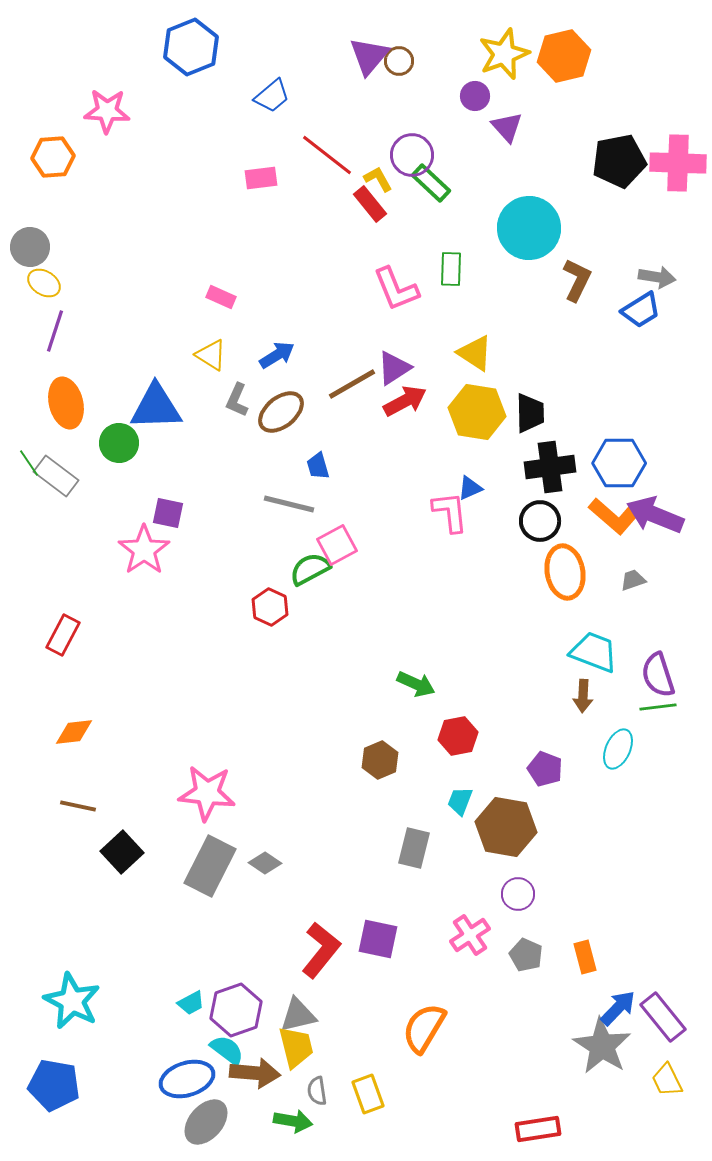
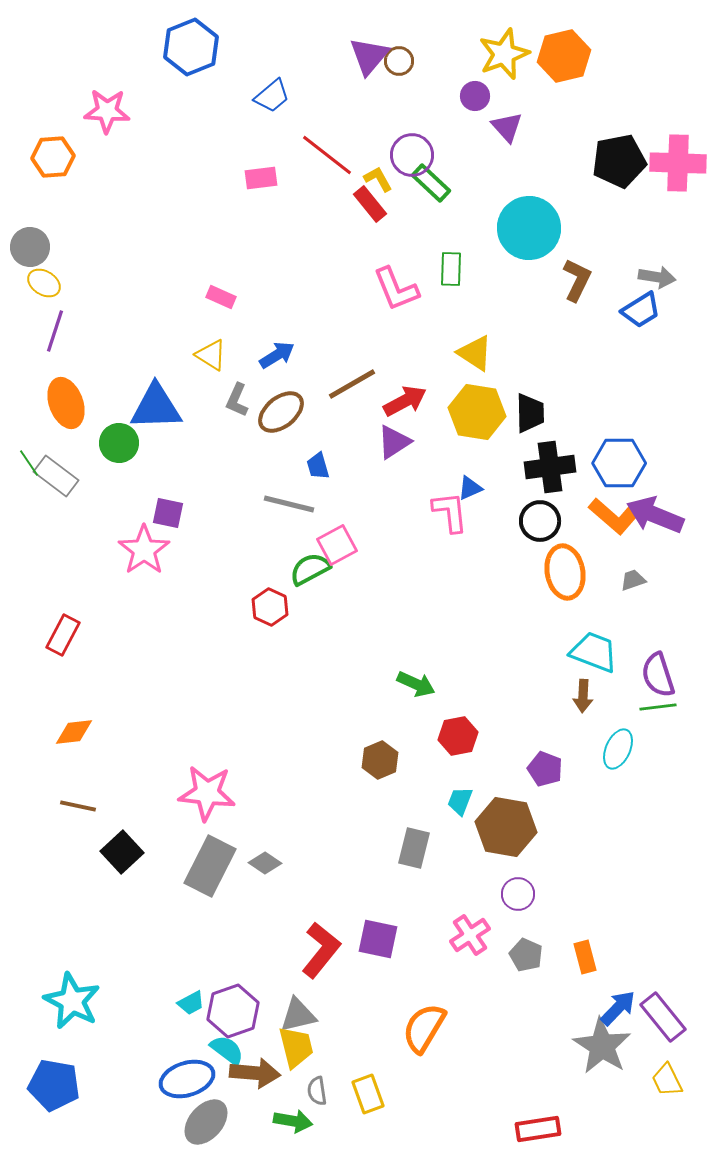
purple triangle at (394, 368): moved 74 px down
orange ellipse at (66, 403): rotated 6 degrees counterclockwise
purple hexagon at (236, 1010): moved 3 px left, 1 px down
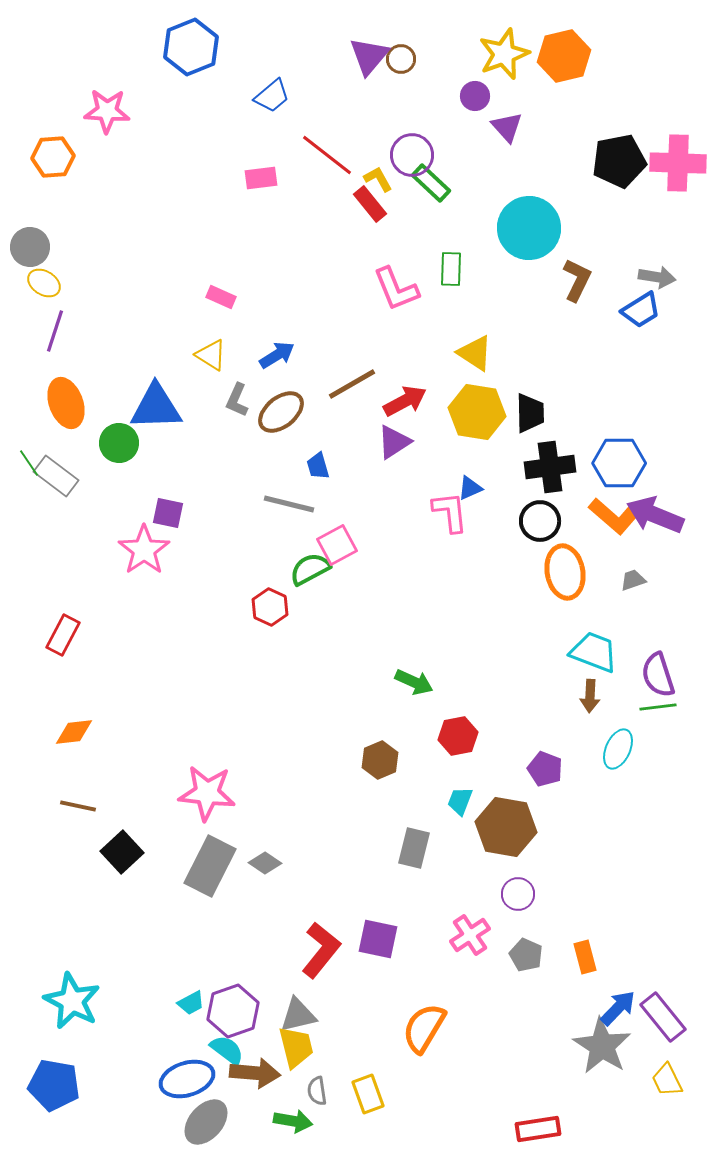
brown circle at (399, 61): moved 2 px right, 2 px up
green arrow at (416, 684): moved 2 px left, 2 px up
brown arrow at (583, 696): moved 7 px right
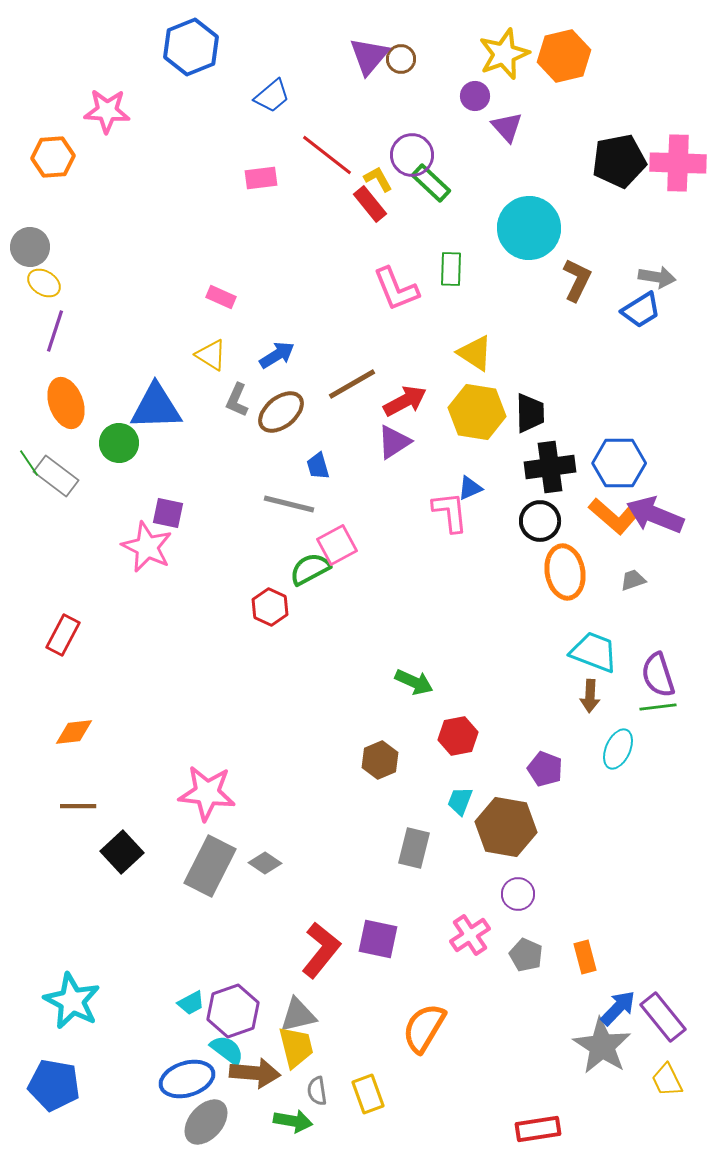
pink star at (144, 550): moved 3 px right, 3 px up; rotated 12 degrees counterclockwise
brown line at (78, 806): rotated 12 degrees counterclockwise
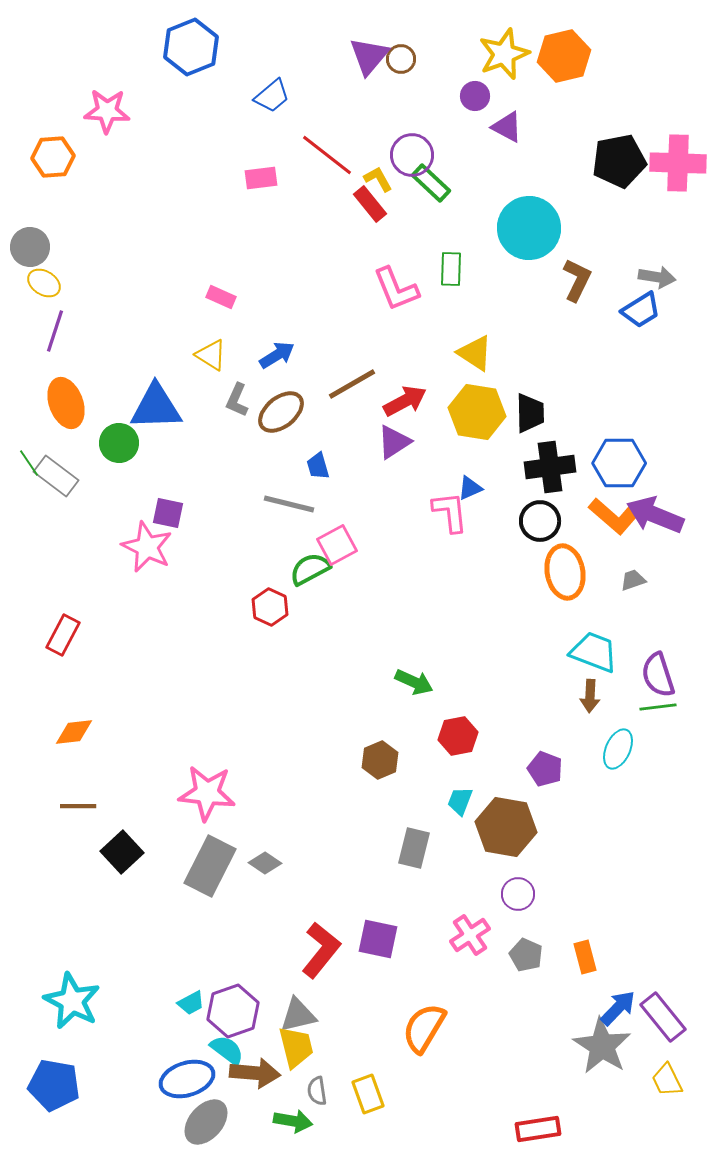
purple triangle at (507, 127): rotated 20 degrees counterclockwise
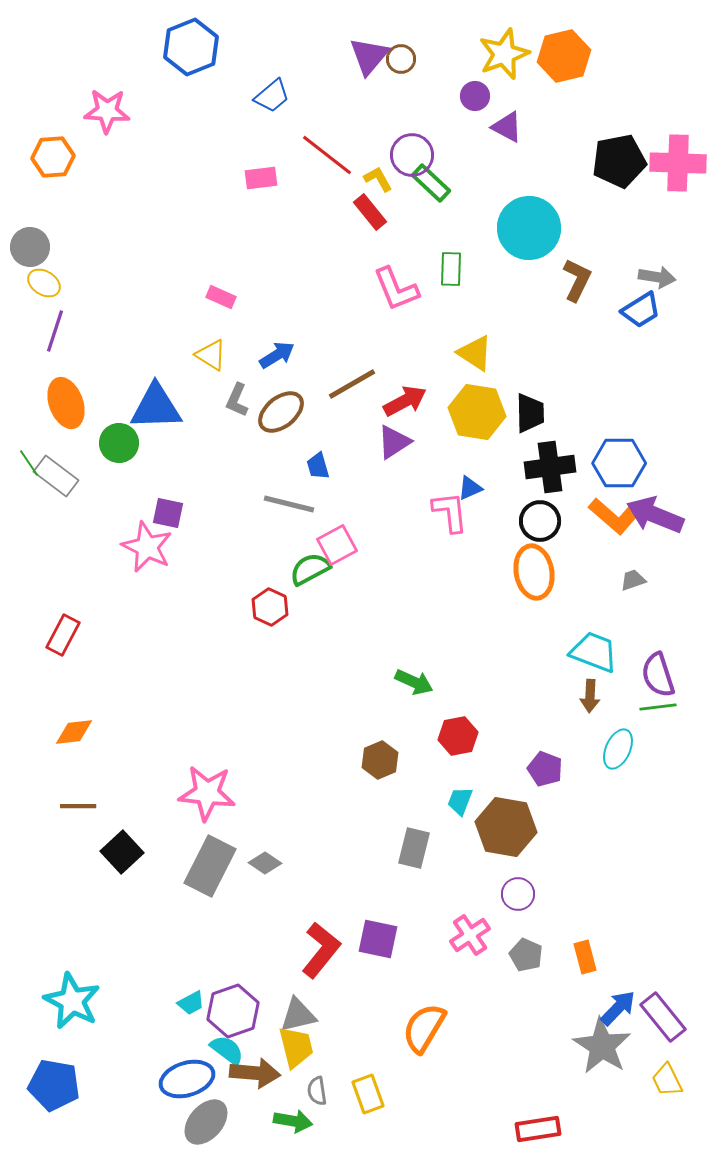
red rectangle at (370, 204): moved 8 px down
orange ellipse at (565, 572): moved 31 px left
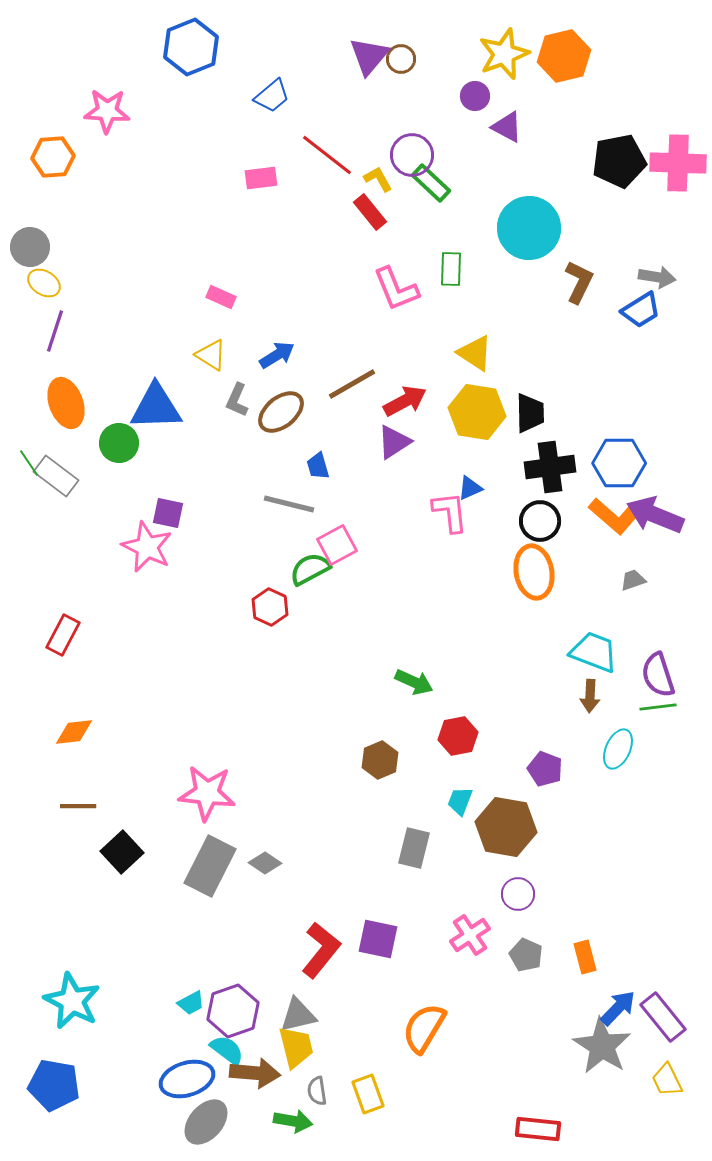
brown L-shape at (577, 280): moved 2 px right, 2 px down
red rectangle at (538, 1129): rotated 15 degrees clockwise
